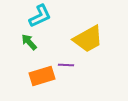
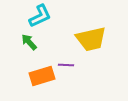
yellow trapezoid: moved 3 px right; rotated 16 degrees clockwise
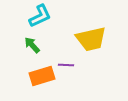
green arrow: moved 3 px right, 3 px down
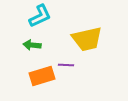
yellow trapezoid: moved 4 px left
green arrow: rotated 42 degrees counterclockwise
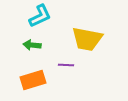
yellow trapezoid: rotated 24 degrees clockwise
orange rectangle: moved 9 px left, 4 px down
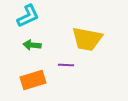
cyan L-shape: moved 12 px left
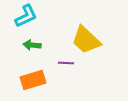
cyan L-shape: moved 2 px left
yellow trapezoid: moved 1 px left, 1 px down; rotated 32 degrees clockwise
purple line: moved 2 px up
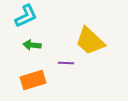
yellow trapezoid: moved 4 px right, 1 px down
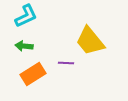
yellow trapezoid: rotated 8 degrees clockwise
green arrow: moved 8 px left, 1 px down
orange rectangle: moved 6 px up; rotated 15 degrees counterclockwise
